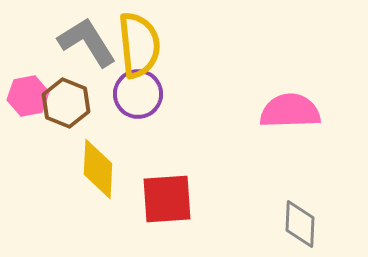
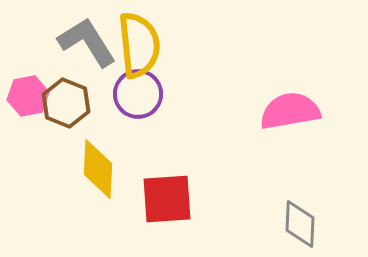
pink semicircle: rotated 8 degrees counterclockwise
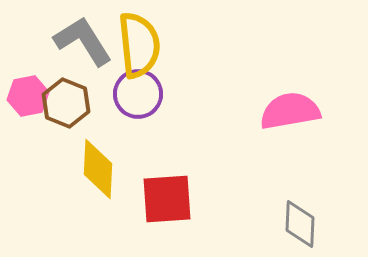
gray L-shape: moved 4 px left, 1 px up
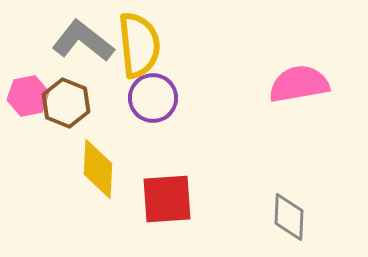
gray L-shape: rotated 20 degrees counterclockwise
purple circle: moved 15 px right, 4 px down
pink semicircle: moved 9 px right, 27 px up
gray diamond: moved 11 px left, 7 px up
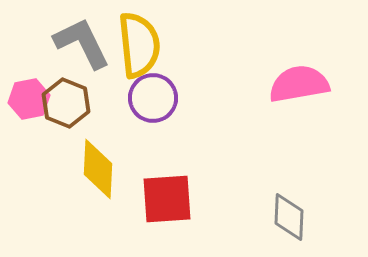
gray L-shape: moved 1 px left, 2 px down; rotated 26 degrees clockwise
pink hexagon: moved 1 px right, 3 px down
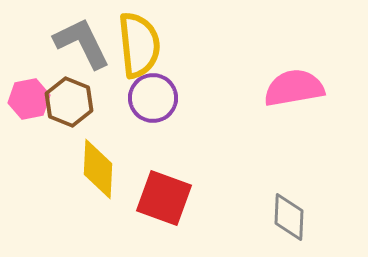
pink semicircle: moved 5 px left, 4 px down
brown hexagon: moved 3 px right, 1 px up
red square: moved 3 px left, 1 px up; rotated 24 degrees clockwise
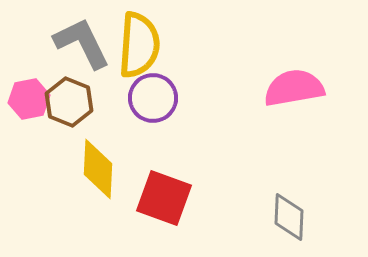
yellow semicircle: rotated 10 degrees clockwise
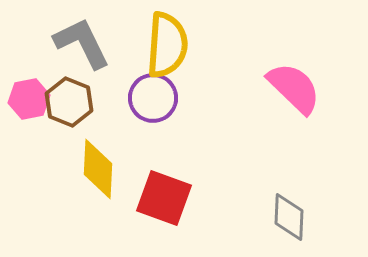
yellow semicircle: moved 28 px right
pink semicircle: rotated 54 degrees clockwise
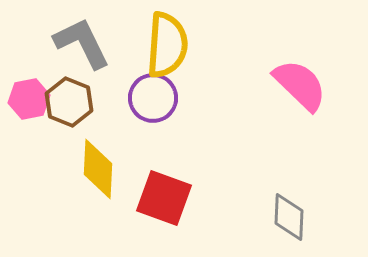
pink semicircle: moved 6 px right, 3 px up
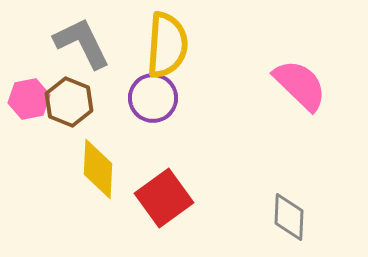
red square: rotated 34 degrees clockwise
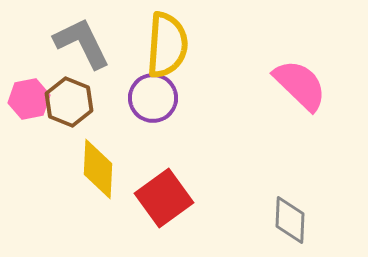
gray diamond: moved 1 px right, 3 px down
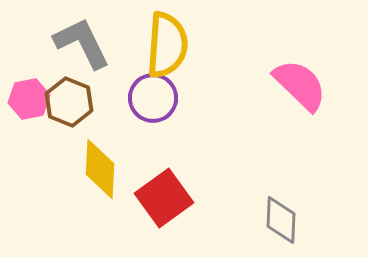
yellow diamond: moved 2 px right
gray diamond: moved 9 px left
